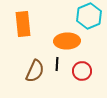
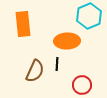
red circle: moved 14 px down
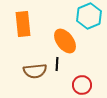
orange ellipse: moved 2 px left; rotated 55 degrees clockwise
brown semicircle: rotated 60 degrees clockwise
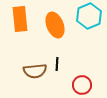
orange rectangle: moved 3 px left, 5 px up
orange ellipse: moved 10 px left, 16 px up; rotated 15 degrees clockwise
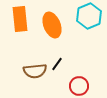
orange ellipse: moved 3 px left
black line: rotated 32 degrees clockwise
red circle: moved 3 px left, 1 px down
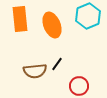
cyan hexagon: moved 1 px left
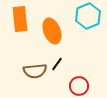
orange ellipse: moved 6 px down
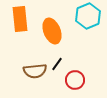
red circle: moved 4 px left, 6 px up
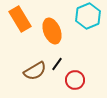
orange rectangle: rotated 25 degrees counterclockwise
brown semicircle: rotated 25 degrees counterclockwise
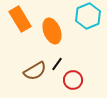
red circle: moved 2 px left
